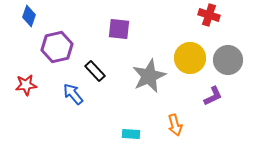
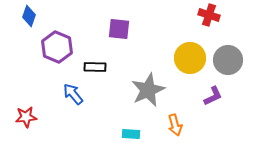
purple hexagon: rotated 24 degrees counterclockwise
black rectangle: moved 4 px up; rotated 45 degrees counterclockwise
gray star: moved 1 px left, 14 px down
red star: moved 32 px down
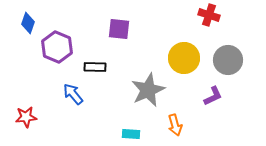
blue diamond: moved 1 px left, 7 px down
yellow circle: moved 6 px left
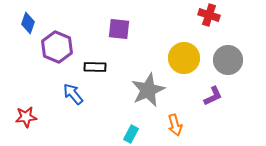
cyan rectangle: rotated 66 degrees counterclockwise
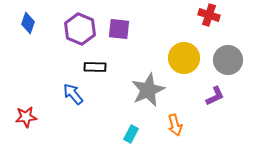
purple hexagon: moved 23 px right, 18 px up
purple L-shape: moved 2 px right
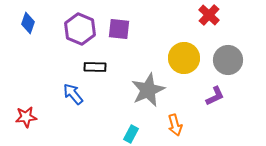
red cross: rotated 25 degrees clockwise
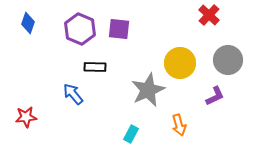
yellow circle: moved 4 px left, 5 px down
orange arrow: moved 4 px right
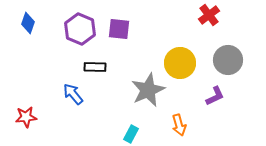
red cross: rotated 10 degrees clockwise
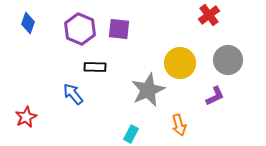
red star: rotated 20 degrees counterclockwise
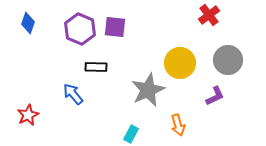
purple square: moved 4 px left, 2 px up
black rectangle: moved 1 px right
red star: moved 2 px right, 2 px up
orange arrow: moved 1 px left
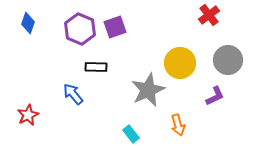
purple square: rotated 25 degrees counterclockwise
cyan rectangle: rotated 66 degrees counterclockwise
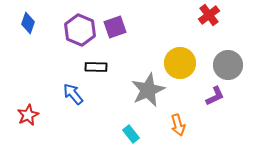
purple hexagon: moved 1 px down
gray circle: moved 5 px down
